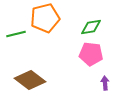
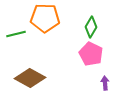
orange pentagon: rotated 16 degrees clockwise
green diamond: rotated 50 degrees counterclockwise
pink pentagon: rotated 20 degrees clockwise
brown diamond: moved 2 px up; rotated 8 degrees counterclockwise
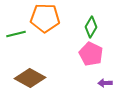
purple arrow: rotated 88 degrees counterclockwise
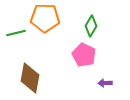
green diamond: moved 1 px up
green line: moved 1 px up
pink pentagon: moved 7 px left, 1 px down
brown diamond: rotated 72 degrees clockwise
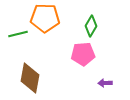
green line: moved 2 px right, 1 px down
pink pentagon: moved 1 px left, 1 px up; rotated 30 degrees counterclockwise
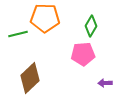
brown diamond: rotated 36 degrees clockwise
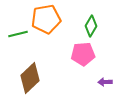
orange pentagon: moved 1 px right, 1 px down; rotated 12 degrees counterclockwise
purple arrow: moved 1 px up
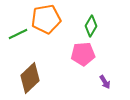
green line: rotated 12 degrees counterclockwise
purple arrow: rotated 120 degrees counterclockwise
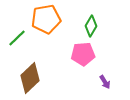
green line: moved 1 px left, 4 px down; rotated 18 degrees counterclockwise
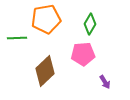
green diamond: moved 1 px left, 2 px up
green line: rotated 42 degrees clockwise
brown diamond: moved 15 px right, 7 px up
